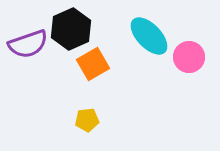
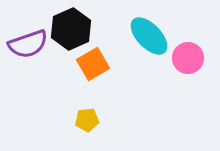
pink circle: moved 1 px left, 1 px down
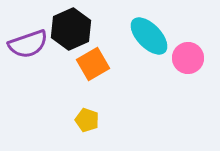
yellow pentagon: rotated 25 degrees clockwise
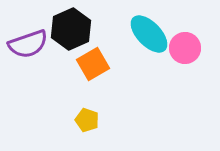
cyan ellipse: moved 2 px up
pink circle: moved 3 px left, 10 px up
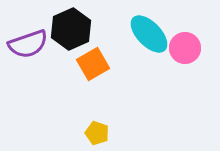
yellow pentagon: moved 10 px right, 13 px down
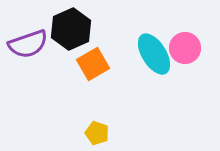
cyan ellipse: moved 5 px right, 20 px down; rotated 12 degrees clockwise
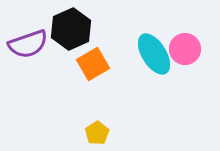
pink circle: moved 1 px down
yellow pentagon: rotated 20 degrees clockwise
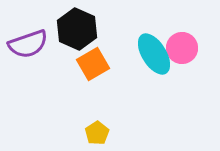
black hexagon: moved 6 px right; rotated 12 degrees counterclockwise
pink circle: moved 3 px left, 1 px up
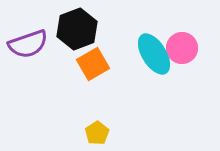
black hexagon: rotated 15 degrees clockwise
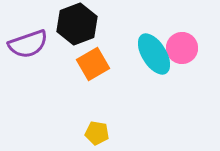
black hexagon: moved 5 px up
yellow pentagon: rotated 30 degrees counterclockwise
